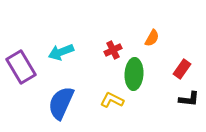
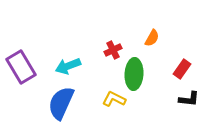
cyan arrow: moved 7 px right, 14 px down
yellow L-shape: moved 2 px right, 1 px up
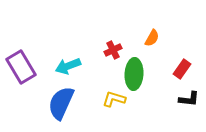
yellow L-shape: rotated 10 degrees counterclockwise
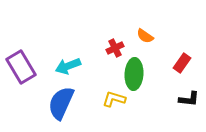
orange semicircle: moved 7 px left, 2 px up; rotated 96 degrees clockwise
red cross: moved 2 px right, 2 px up
red rectangle: moved 6 px up
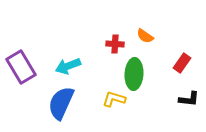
red cross: moved 4 px up; rotated 30 degrees clockwise
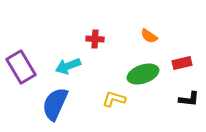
orange semicircle: moved 4 px right
red cross: moved 20 px left, 5 px up
red rectangle: rotated 42 degrees clockwise
green ellipse: moved 9 px right; rotated 68 degrees clockwise
blue semicircle: moved 6 px left, 1 px down
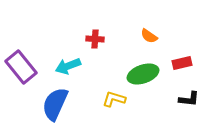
purple rectangle: rotated 8 degrees counterclockwise
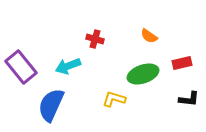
red cross: rotated 12 degrees clockwise
blue semicircle: moved 4 px left, 1 px down
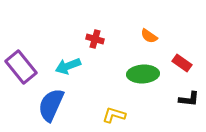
red rectangle: rotated 48 degrees clockwise
green ellipse: rotated 16 degrees clockwise
yellow L-shape: moved 16 px down
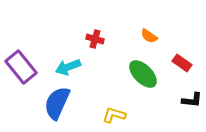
cyan arrow: moved 1 px down
green ellipse: rotated 48 degrees clockwise
black L-shape: moved 3 px right, 1 px down
blue semicircle: moved 6 px right, 2 px up
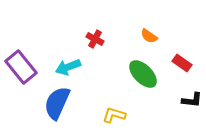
red cross: rotated 12 degrees clockwise
